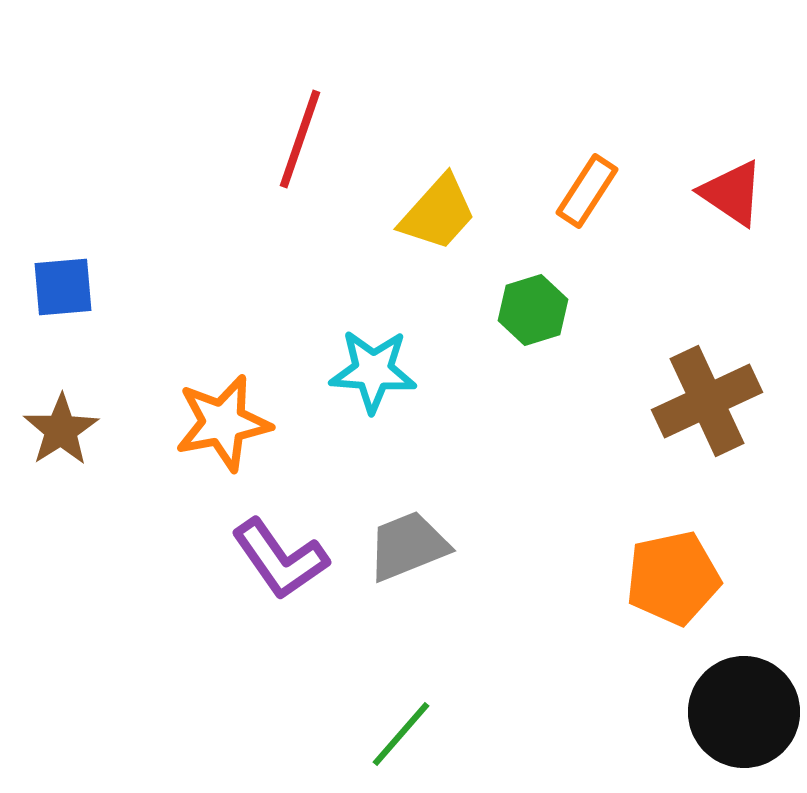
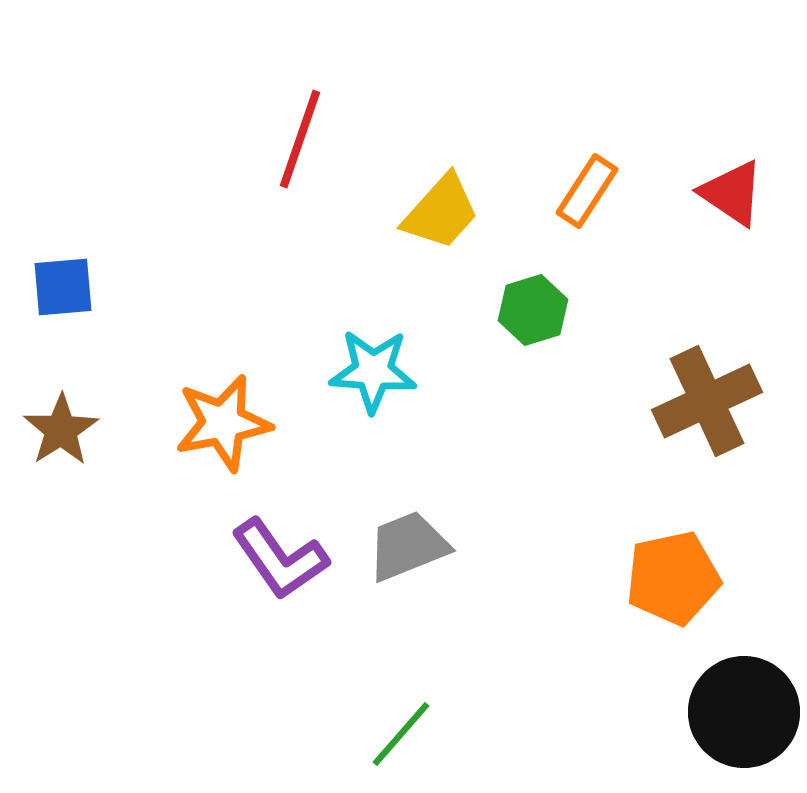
yellow trapezoid: moved 3 px right, 1 px up
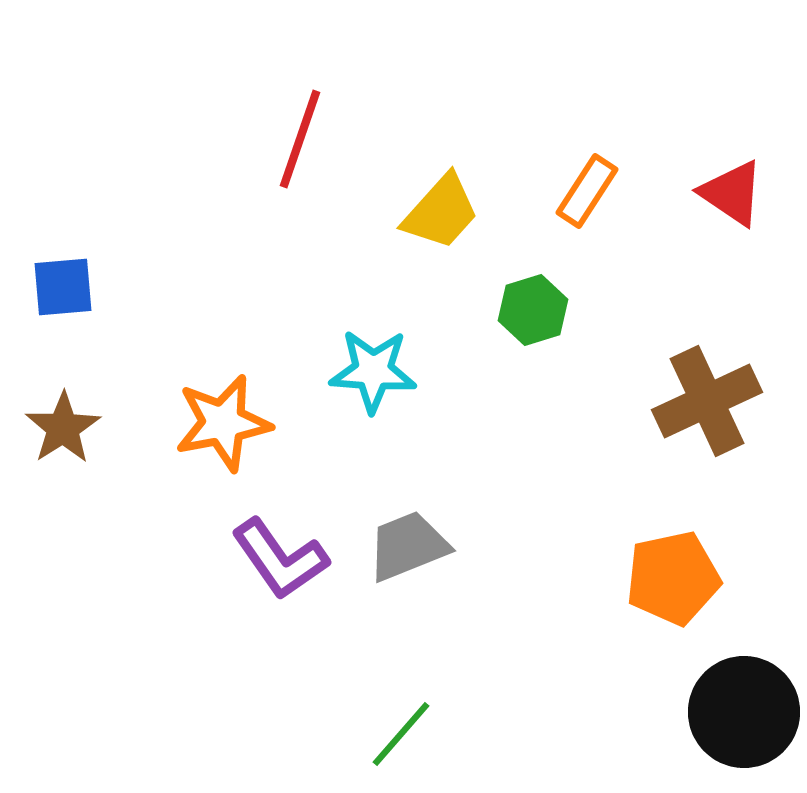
brown star: moved 2 px right, 2 px up
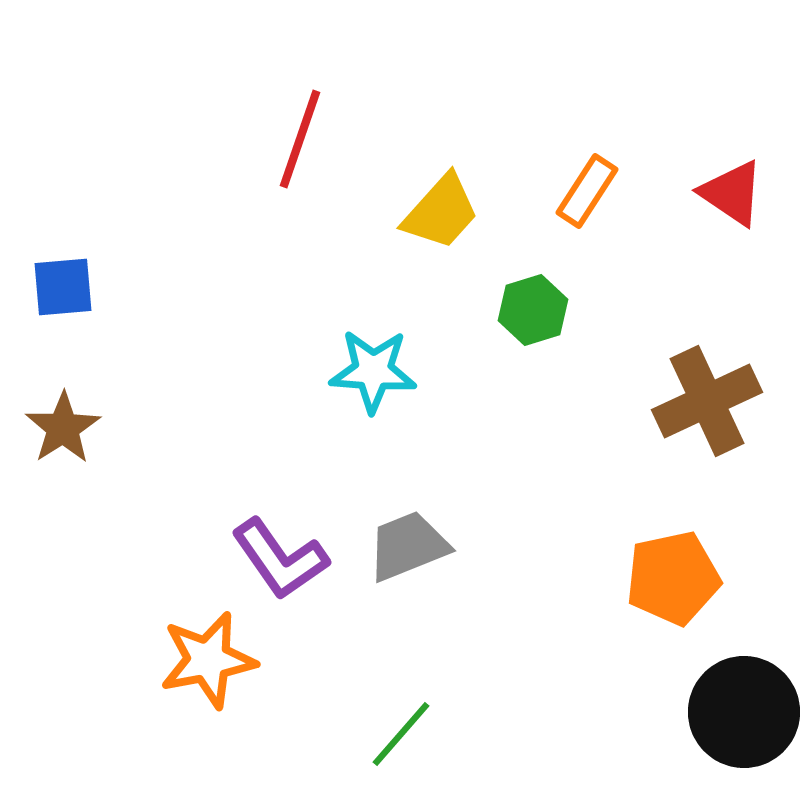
orange star: moved 15 px left, 237 px down
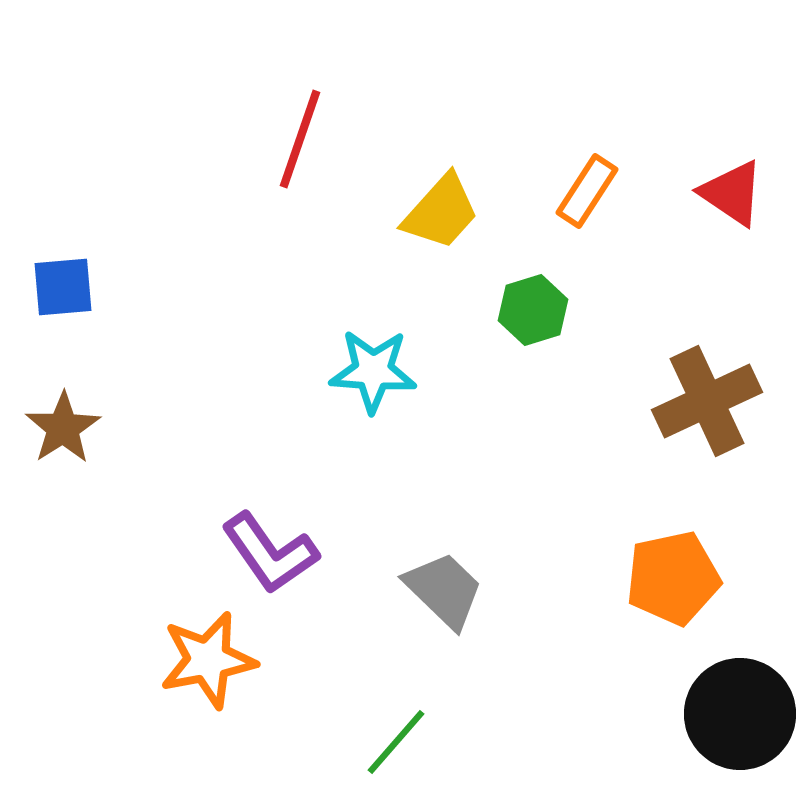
gray trapezoid: moved 36 px right, 44 px down; rotated 66 degrees clockwise
purple L-shape: moved 10 px left, 6 px up
black circle: moved 4 px left, 2 px down
green line: moved 5 px left, 8 px down
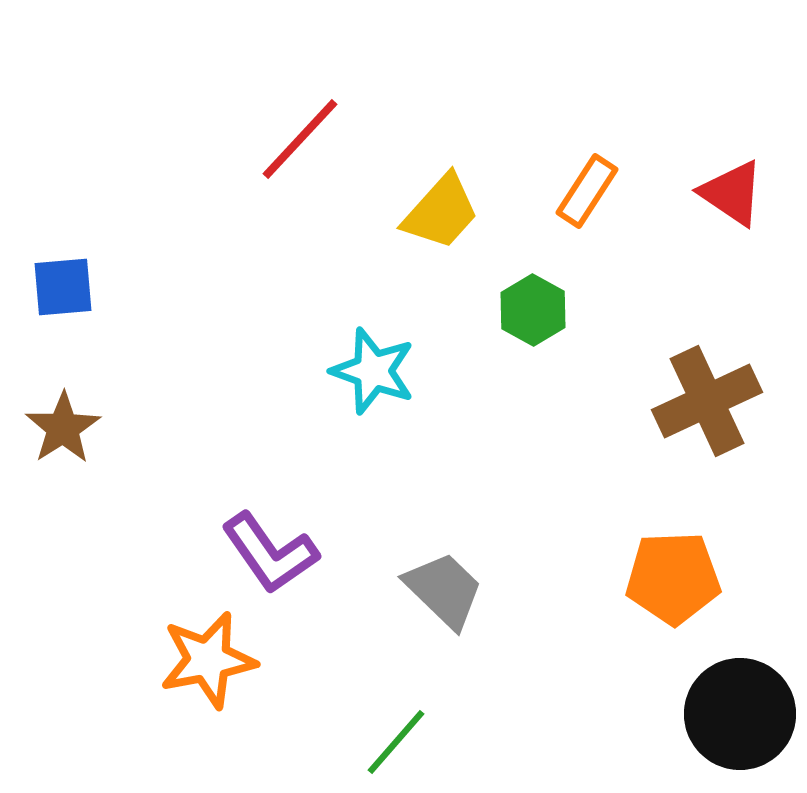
red line: rotated 24 degrees clockwise
green hexagon: rotated 14 degrees counterclockwise
cyan star: rotated 16 degrees clockwise
orange pentagon: rotated 10 degrees clockwise
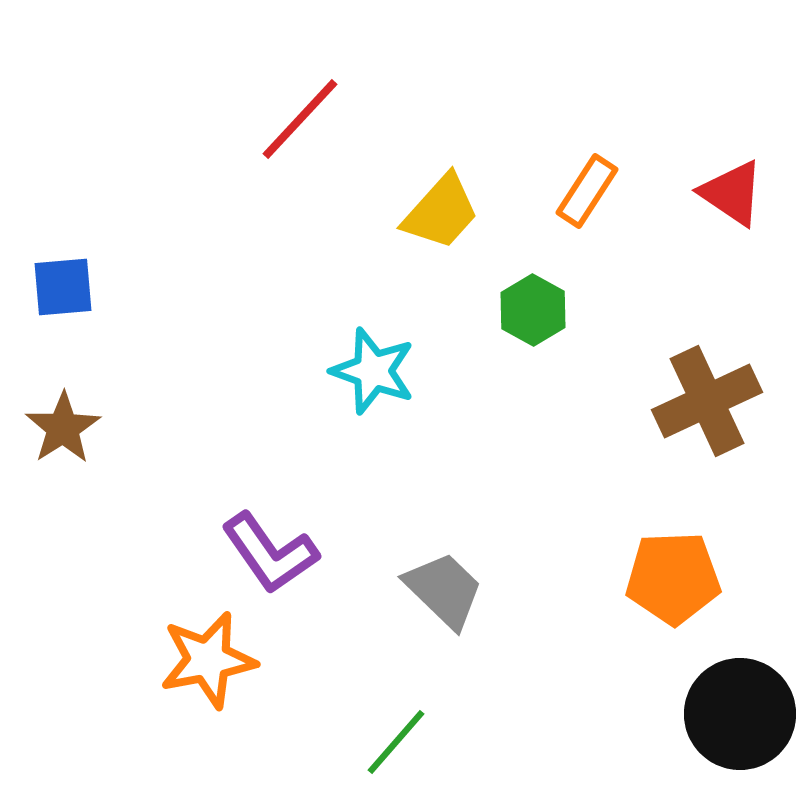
red line: moved 20 px up
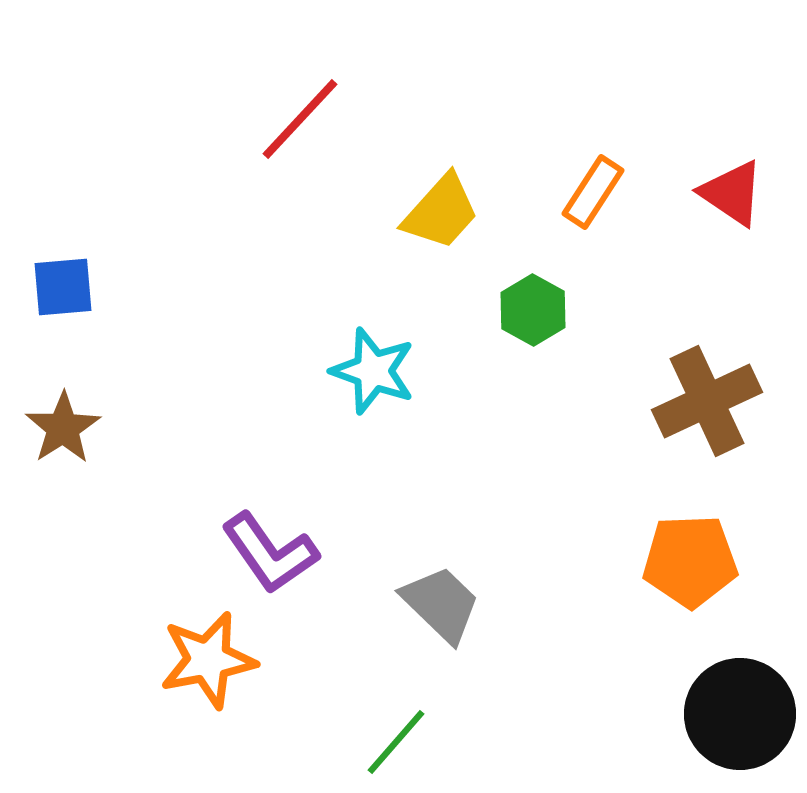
orange rectangle: moved 6 px right, 1 px down
orange pentagon: moved 17 px right, 17 px up
gray trapezoid: moved 3 px left, 14 px down
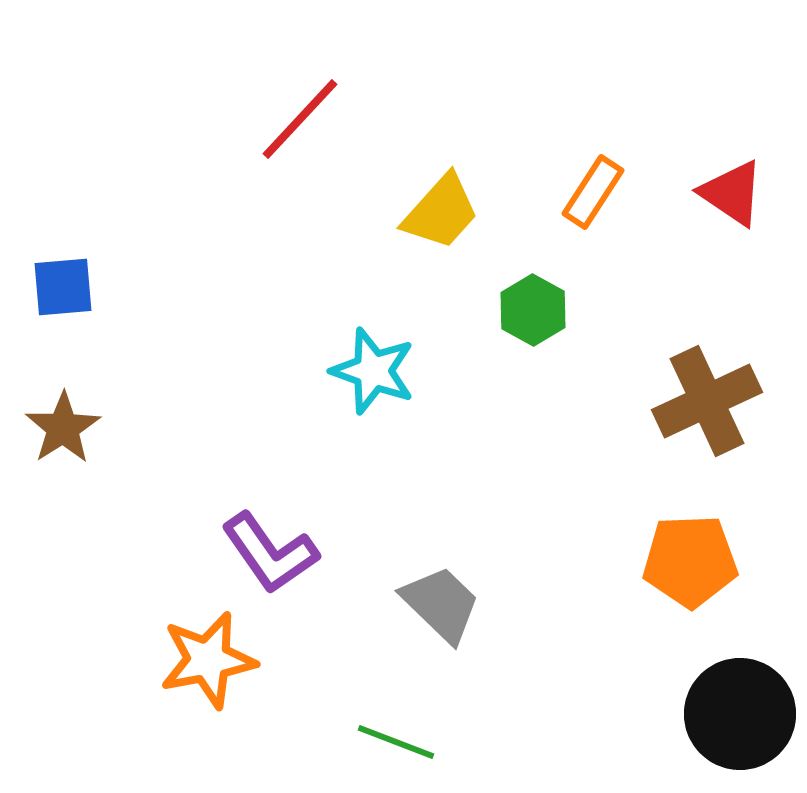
green line: rotated 70 degrees clockwise
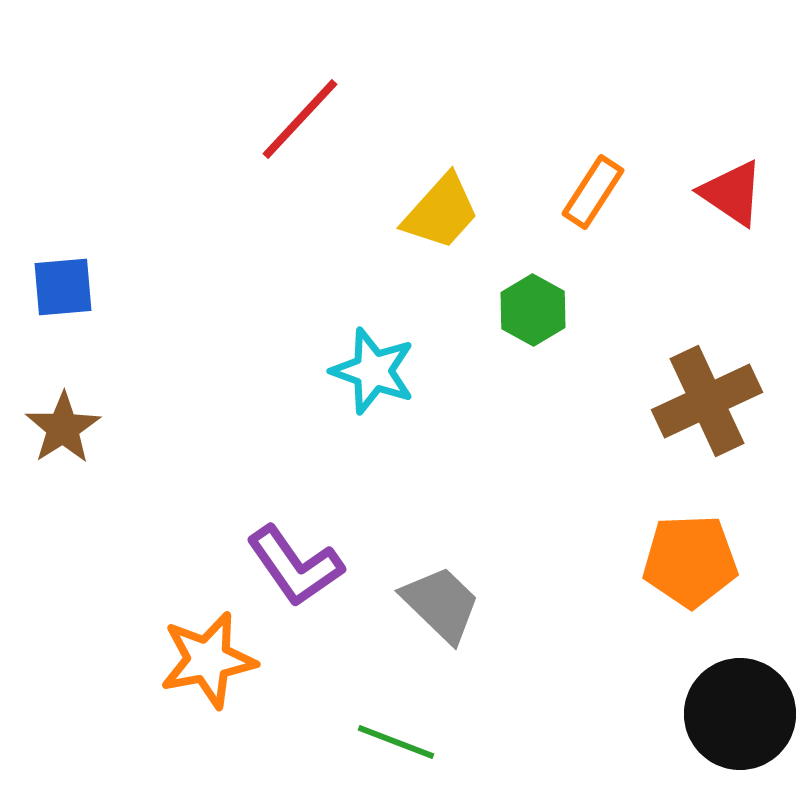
purple L-shape: moved 25 px right, 13 px down
